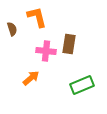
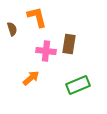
green rectangle: moved 4 px left
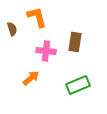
brown rectangle: moved 6 px right, 2 px up
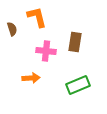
orange arrow: rotated 36 degrees clockwise
